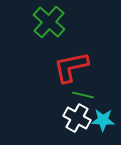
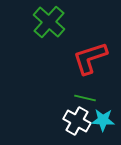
red L-shape: moved 19 px right, 9 px up; rotated 6 degrees counterclockwise
green line: moved 2 px right, 3 px down
white cross: moved 3 px down
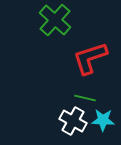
green cross: moved 6 px right, 2 px up
white cross: moved 4 px left
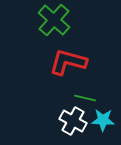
green cross: moved 1 px left
red L-shape: moved 22 px left, 4 px down; rotated 33 degrees clockwise
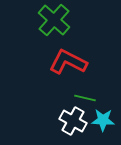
red L-shape: rotated 12 degrees clockwise
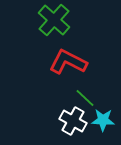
green line: rotated 30 degrees clockwise
